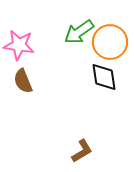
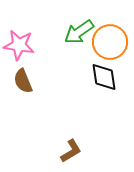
brown L-shape: moved 11 px left
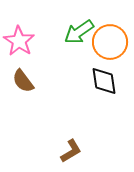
pink star: moved 4 px up; rotated 24 degrees clockwise
black diamond: moved 4 px down
brown semicircle: rotated 15 degrees counterclockwise
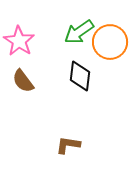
black diamond: moved 24 px left, 5 px up; rotated 16 degrees clockwise
brown L-shape: moved 3 px left, 6 px up; rotated 140 degrees counterclockwise
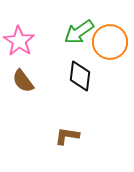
brown L-shape: moved 1 px left, 9 px up
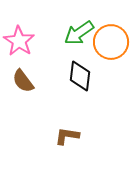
green arrow: moved 1 px down
orange circle: moved 1 px right
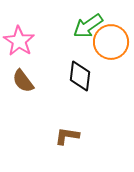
green arrow: moved 9 px right, 7 px up
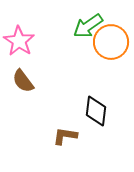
black diamond: moved 16 px right, 35 px down
brown L-shape: moved 2 px left
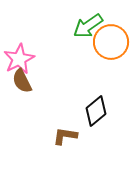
pink star: moved 18 px down; rotated 12 degrees clockwise
brown semicircle: moved 1 px left; rotated 10 degrees clockwise
black diamond: rotated 44 degrees clockwise
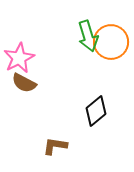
green arrow: moved 10 px down; rotated 72 degrees counterclockwise
pink star: moved 1 px up
brown semicircle: moved 2 px right, 2 px down; rotated 35 degrees counterclockwise
brown L-shape: moved 10 px left, 10 px down
